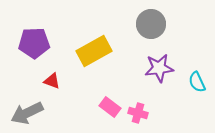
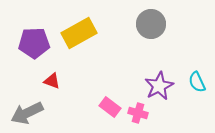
yellow rectangle: moved 15 px left, 18 px up
purple star: moved 18 px down; rotated 20 degrees counterclockwise
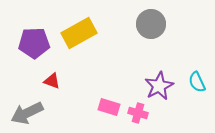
pink rectangle: moved 1 px left; rotated 20 degrees counterclockwise
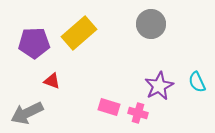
yellow rectangle: rotated 12 degrees counterclockwise
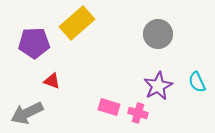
gray circle: moved 7 px right, 10 px down
yellow rectangle: moved 2 px left, 10 px up
purple star: moved 1 px left
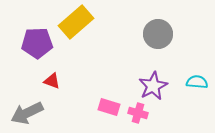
yellow rectangle: moved 1 px left, 1 px up
purple pentagon: moved 3 px right
cyan semicircle: rotated 120 degrees clockwise
purple star: moved 5 px left
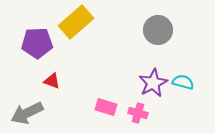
gray circle: moved 4 px up
cyan semicircle: moved 14 px left; rotated 10 degrees clockwise
purple star: moved 3 px up
pink rectangle: moved 3 px left
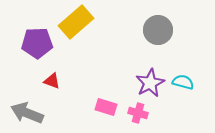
purple star: moved 3 px left
gray arrow: rotated 48 degrees clockwise
